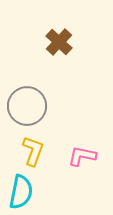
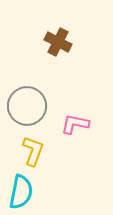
brown cross: moved 1 px left; rotated 16 degrees counterclockwise
pink L-shape: moved 7 px left, 32 px up
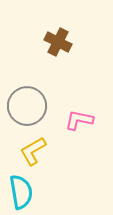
pink L-shape: moved 4 px right, 4 px up
yellow L-shape: rotated 140 degrees counterclockwise
cyan semicircle: rotated 20 degrees counterclockwise
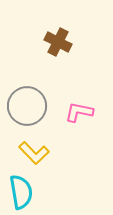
pink L-shape: moved 8 px up
yellow L-shape: moved 1 px right, 2 px down; rotated 104 degrees counterclockwise
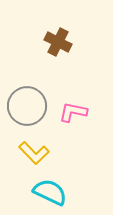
pink L-shape: moved 6 px left
cyan semicircle: moved 29 px right; rotated 56 degrees counterclockwise
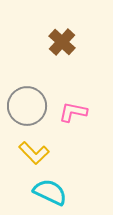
brown cross: moved 4 px right; rotated 16 degrees clockwise
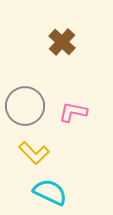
gray circle: moved 2 px left
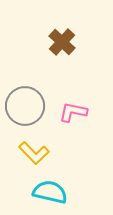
cyan semicircle: rotated 12 degrees counterclockwise
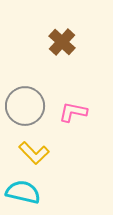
cyan semicircle: moved 27 px left
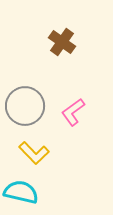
brown cross: rotated 8 degrees counterclockwise
pink L-shape: rotated 48 degrees counterclockwise
cyan semicircle: moved 2 px left
